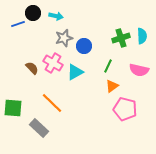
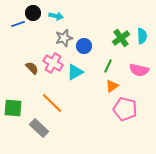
green cross: rotated 18 degrees counterclockwise
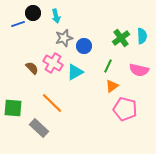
cyan arrow: rotated 64 degrees clockwise
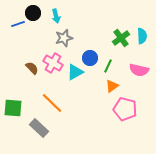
blue circle: moved 6 px right, 12 px down
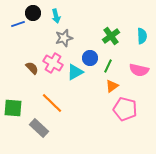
green cross: moved 10 px left, 2 px up
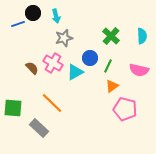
green cross: rotated 12 degrees counterclockwise
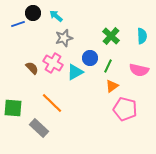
cyan arrow: rotated 144 degrees clockwise
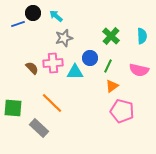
pink cross: rotated 36 degrees counterclockwise
cyan triangle: rotated 30 degrees clockwise
pink pentagon: moved 3 px left, 2 px down
